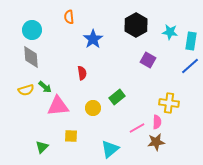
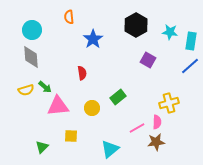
green rectangle: moved 1 px right
yellow cross: rotated 24 degrees counterclockwise
yellow circle: moved 1 px left
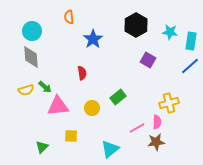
cyan circle: moved 1 px down
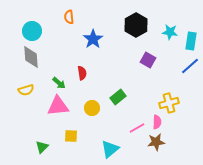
green arrow: moved 14 px right, 4 px up
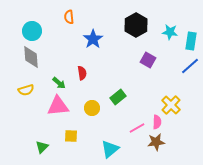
yellow cross: moved 2 px right, 2 px down; rotated 30 degrees counterclockwise
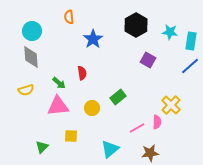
brown star: moved 6 px left, 11 px down
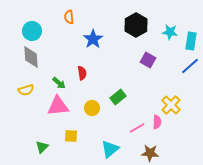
brown star: rotated 12 degrees clockwise
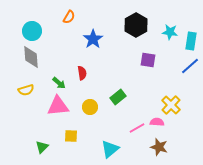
orange semicircle: rotated 144 degrees counterclockwise
purple square: rotated 21 degrees counterclockwise
yellow circle: moved 2 px left, 1 px up
pink semicircle: rotated 88 degrees counterclockwise
brown star: moved 9 px right, 6 px up; rotated 12 degrees clockwise
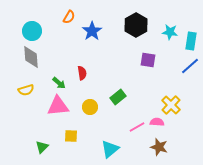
blue star: moved 1 px left, 8 px up
pink line: moved 1 px up
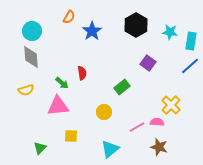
purple square: moved 3 px down; rotated 28 degrees clockwise
green arrow: moved 3 px right
green rectangle: moved 4 px right, 10 px up
yellow circle: moved 14 px right, 5 px down
green triangle: moved 2 px left, 1 px down
